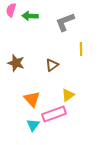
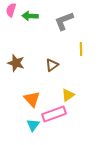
gray L-shape: moved 1 px left, 1 px up
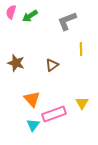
pink semicircle: moved 2 px down
green arrow: rotated 35 degrees counterclockwise
gray L-shape: moved 3 px right
yellow triangle: moved 14 px right, 8 px down; rotated 24 degrees counterclockwise
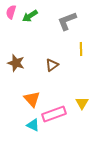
cyan triangle: rotated 40 degrees counterclockwise
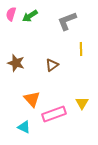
pink semicircle: moved 2 px down
cyan triangle: moved 9 px left, 2 px down
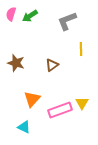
orange triangle: rotated 24 degrees clockwise
pink rectangle: moved 6 px right, 4 px up
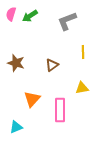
yellow line: moved 2 px right, 3 px down
yellow triangle: moved 15 px up; rotated 48 degrees clockwise
pink rectangle: rotated 70 degrees counterclockwise
cyan triangle: moved 8 px left; rotated 48 degrees counterclockwise
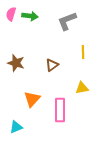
green arrow: rotated 140 degrees counterclockwise
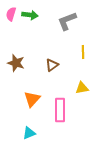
green arrow: moved 1 px up
cyan triangle: moved 13 px right, 6 px down
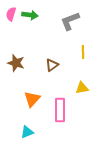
gray L-shape: moved 3 px right
cyan triangle: moved 2 px left, 1 px up
